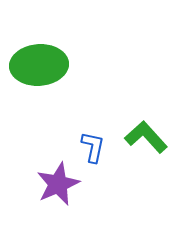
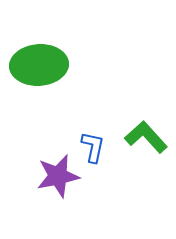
purple star: moved 8 px up; rotated 12 degrees clockwise
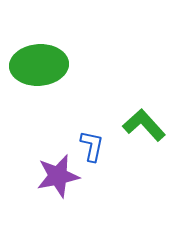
green L-shape: moved 2 px left, 12 px up
blue L-shape: moved 1 px left, 1 px up
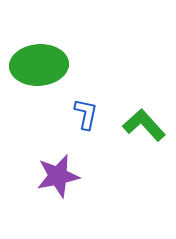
blue L-shape: moved 6 px left, 32 px up
